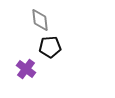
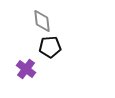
gray diamond: moved 2 px right, 1 px down
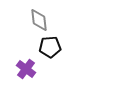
gray diamond: moved 3 px left, 1 px up
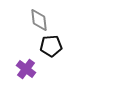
black pentagon: moved 1 px right, 1 px up
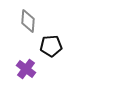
gray diamond: moved 11 px left, 1 px down; rotated 10 degrees clockwise
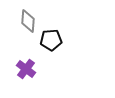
black pentagon: moved 6 px up
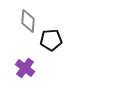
purple cross: moved 1 px left, 1 px up
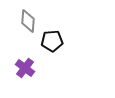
black pentagon: moved 1 px right, 1 px down
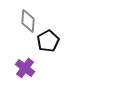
black pentagon: moved 4 px left; rotated 25 degrees counterclockwise
